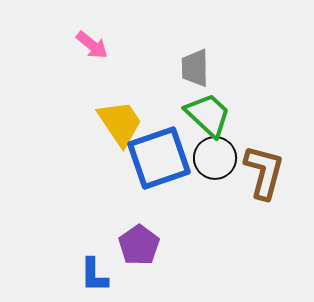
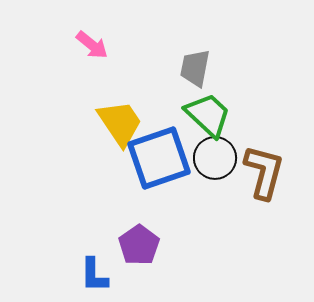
gray trapezoid: rotated 12 degrees clockwise
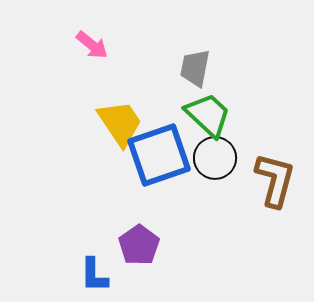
blue square: moved 3 px up
brown L-shape: moved 11 px right, 8 px down
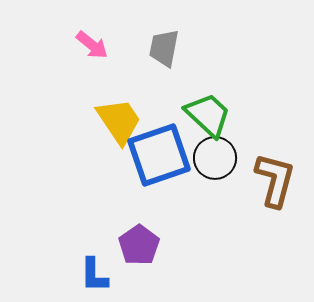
gray trapezoid: moved 31 px left, 20 px up
yellow trapezoid: moved 1 px left, 2 px up
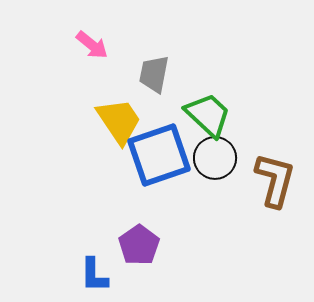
gray trapezoid: moved 10 px left, 26 px down
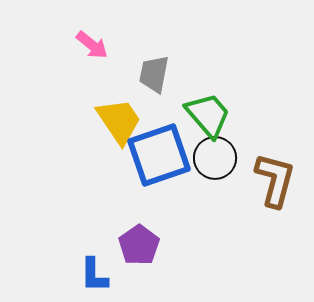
green trapezoid: rotated 6 degrees clockwise
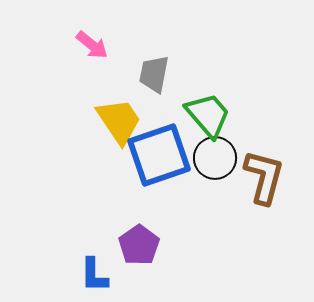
brown L-shape: moved 11 px left, 3 px up
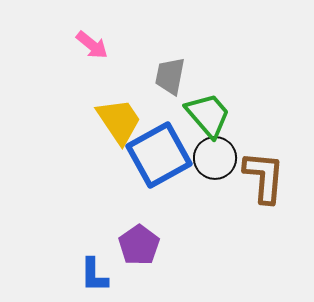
gray trapezoid: moved 16 px right, 2 px down
blue square: rotated 10 degrees counterclockwise
brown L-shape: rotated 10 degrees counterclockwise
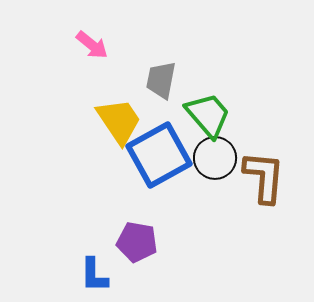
gray trapezoid: moved 9 px left, 4 px down
purple pentagon: moved 2 px left, 3 px up; rotated 27 degrees counterclockwise
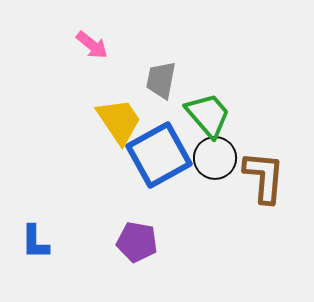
blue L-shape: moved 59 px left, 33 px up
